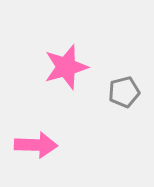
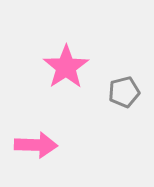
pink star: rotated 18 degrees counterclockwise
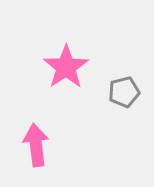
pink arrow: rotated 99 degrees counterclockwise
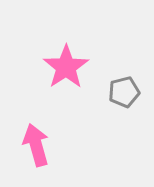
pink arrow: rotated 9 degrees counterclockwise
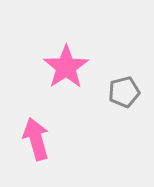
pink arrow: moved 6 px up
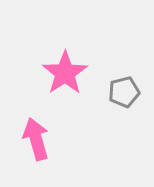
pink star: moved 1 px left, 6 px down
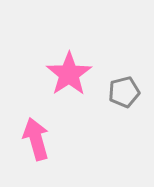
pink star: moved 4 px right, 1 px down
